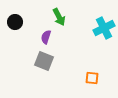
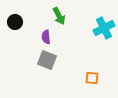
green arrow: moved 1 px up
purple semicircle: rotated 24 degrees counterclockwise
gray square: moved 3 px right, 1 px up
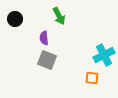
black circle: moved 3 px up
cyan cross: moved 27 px down
purple semicircle: moved 2 px left, 1 px down
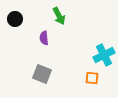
gray square: moved 5 px left, 14 px down
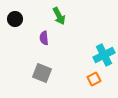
gray square: moved 1 px up
orange square: moved 2 px right, 1 px down; rotated 32 degrees counterclockwise
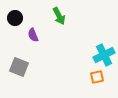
black circle: moved 1 px up
purple semicircle: moved 11 px left, 3 px up; rotated 16 degrees counterclockwise
gray square: moved 23 px left, 6 px up
orange square: moved 3 px right, 2 px up; rotated 16 degrees clockwise
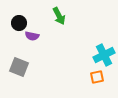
black circle: moved 4 px right, 5 px down
purple semicircle: moved 1 px left, 1 px down; rotated 56 degrees counterclockwise
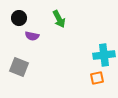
green arrow: moved 3 px down
black circle: moved 5 px up
cyan cross: rotated 20 degrees clockwise
orange square: moved 1 px down
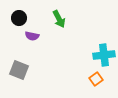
gray square: moved 3 px down
orange square: moved 1 px left, 1 px down; rotated 24 degrees counterclockwise
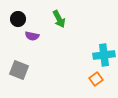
black circle: moved 1 px left, 1 px down
